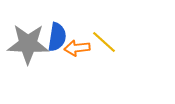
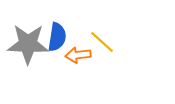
yellow line: moved 2 px left
orange arrow: moved 1 px right, 7 px down
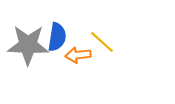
gray star: moved 1 px down
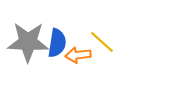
blue semicircle: moved 6 px down
gray star: moved 3 px up
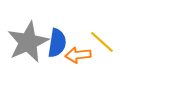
gray star: rotated 27 degrees counterclockwise
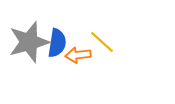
gray star: moved 1 px right; rotated 9 degrees clockwise
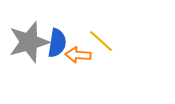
yellow line: moved 1 px left, 1 px up
orange arrow: rotated 10 degrees clockwise
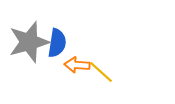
yellow line: moved 31 px down
orange arrow: moved 1 px left, 10 px down
